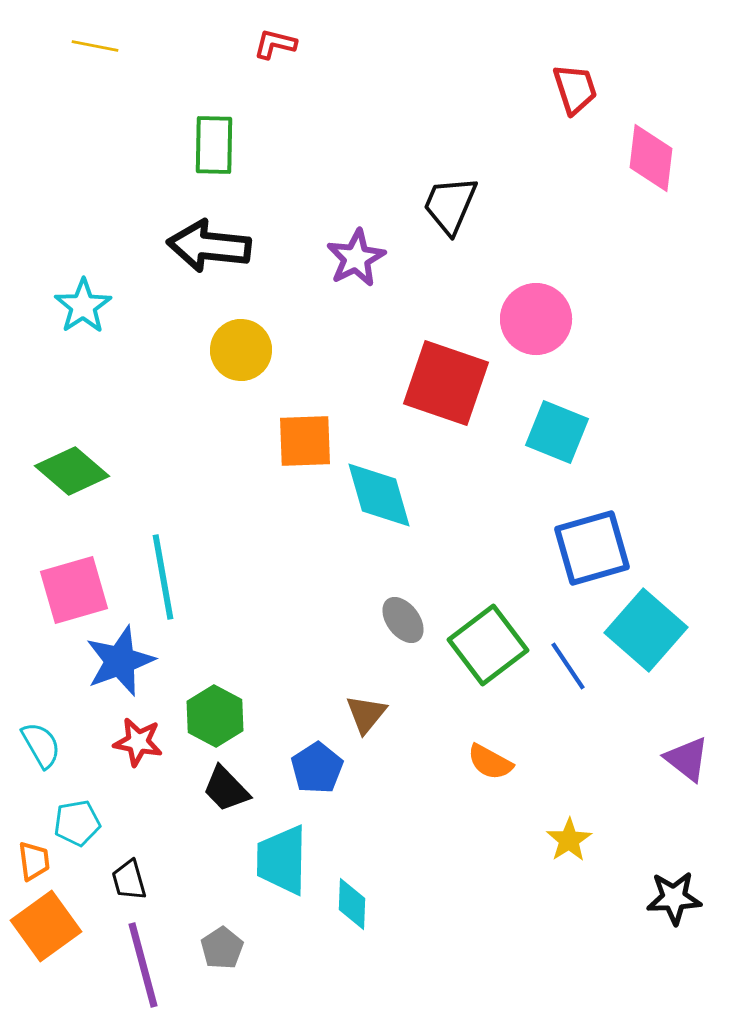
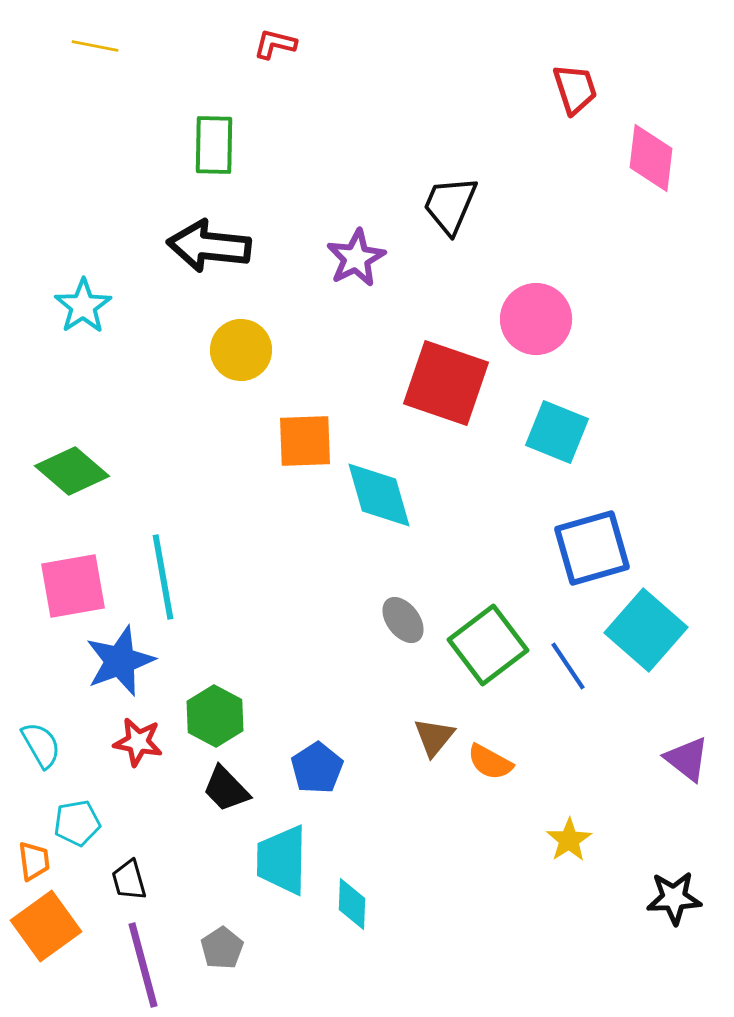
pink square at (74, 590): moved 1 px left, 4 px up; rotated 6 degrees clockwise
brown triangle at (366, 714): moved 68 px right, 23 px down
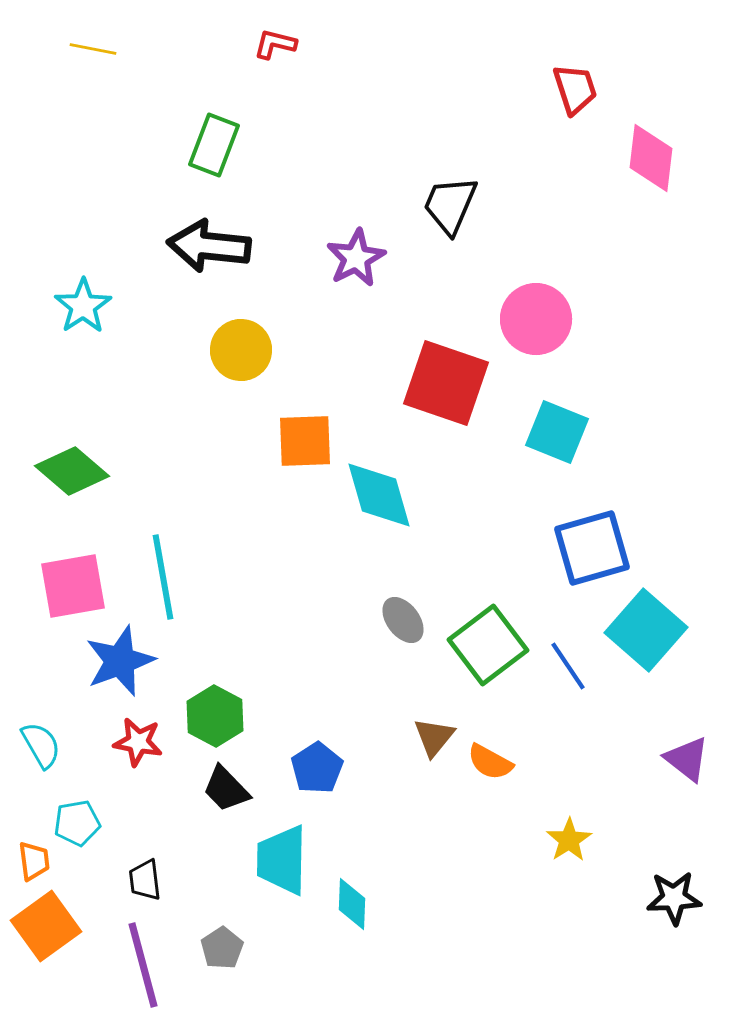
yellow line at (95, 46): moved 2 px left, 3 px down
green rectangle at (214, 145): rotated 20 degrees clockwise
black trapezoid at (129, 880): moved 16 px right; rotated 9 degrees clockwise
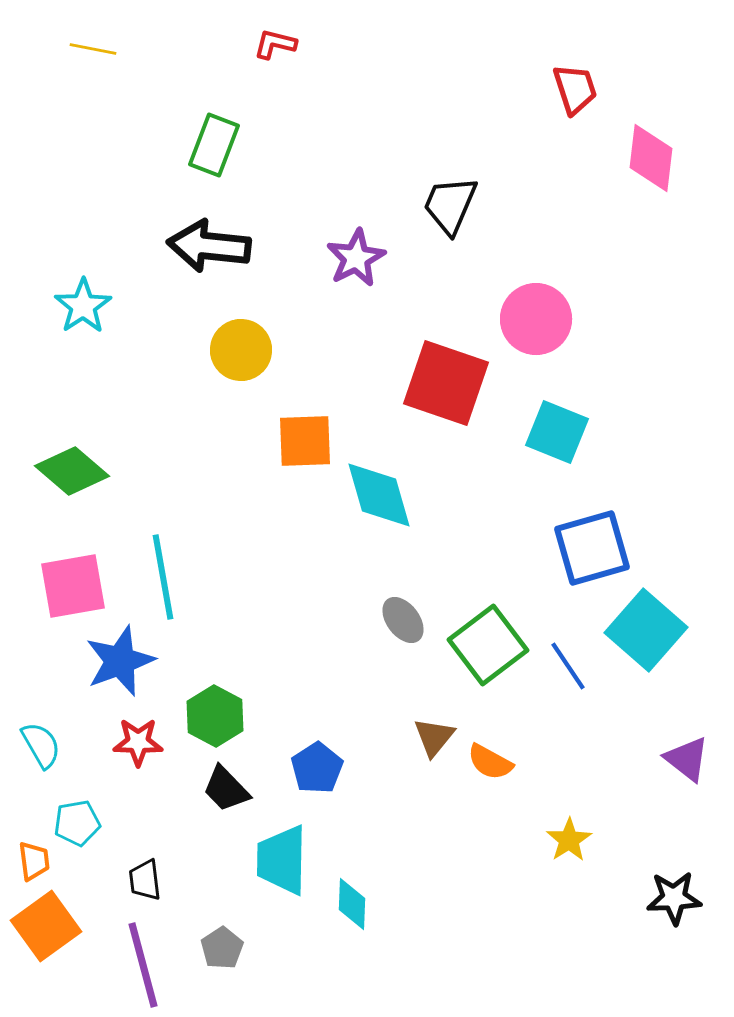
red star at (138, 742): rotated 9 degrees counterclockwise
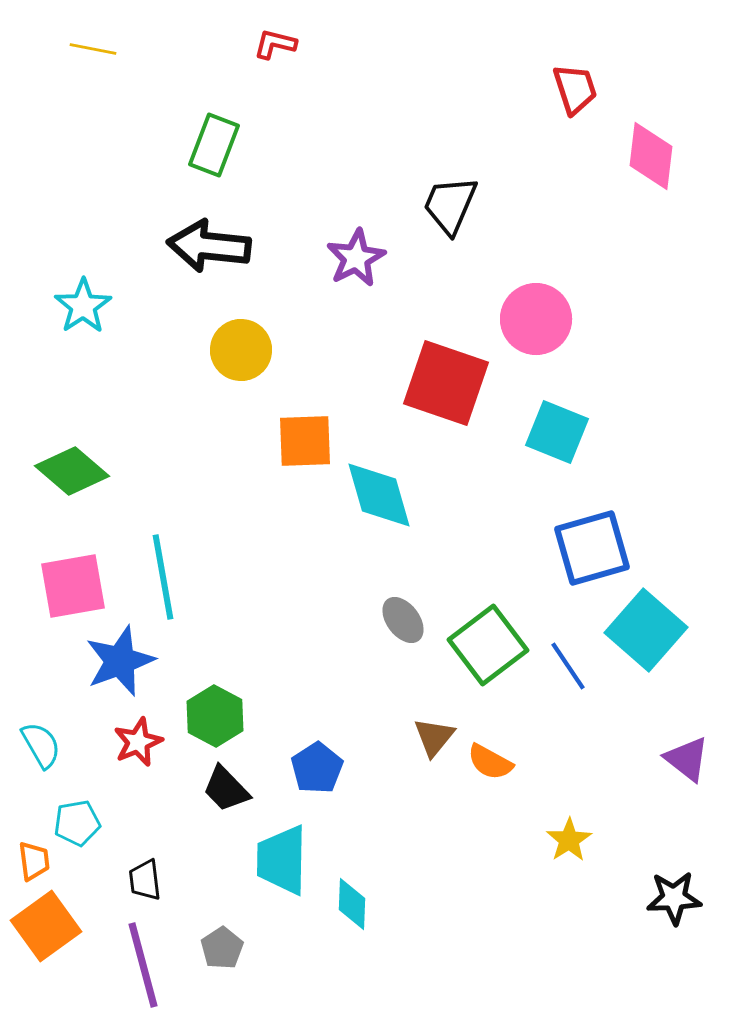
pink diamond at (651, 158): moved 2 px up
red star at (138, 742): rotated 24 degrees counterclockwise
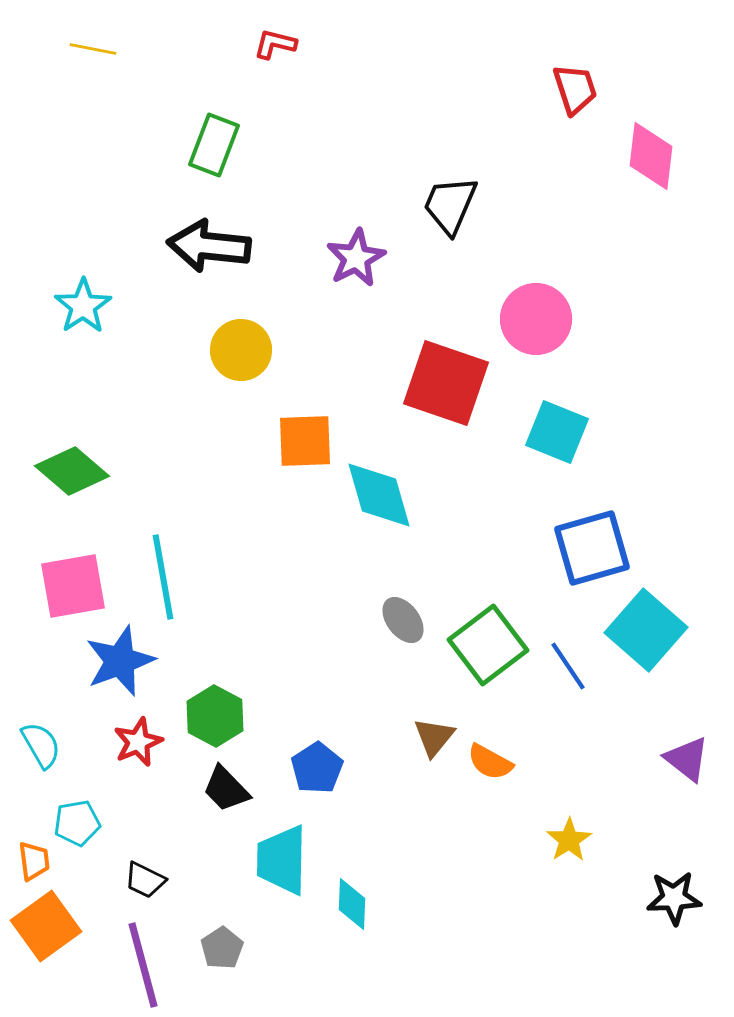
black trapezoid at (145, 880): rotated 57 degrees counterclockwise
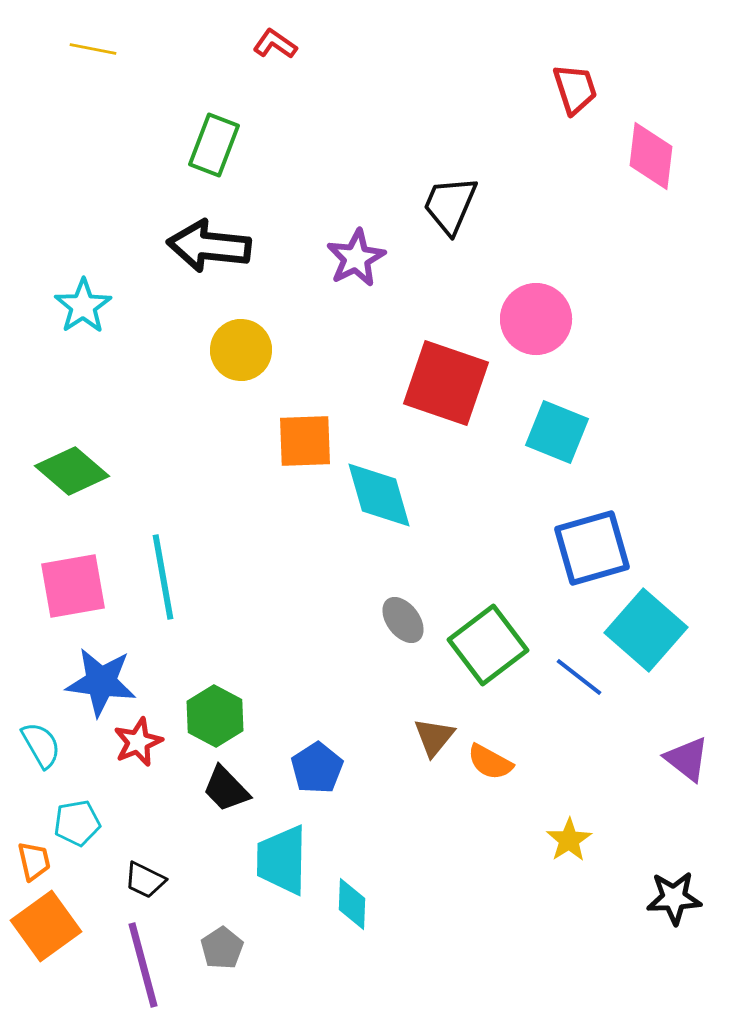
red L-shape at (275, 44): rotated 21 degrees clockwise
blue star at (120, 661): moved 19 px left, 21 px down; rotated 28 degrees clockwise
blue line at (568, 666): moved 11 px right, 11 px down; rotated 18 degrees counterclockwise
orange trapezoid at (34, 861): rotated 6 degrees counterclockwise
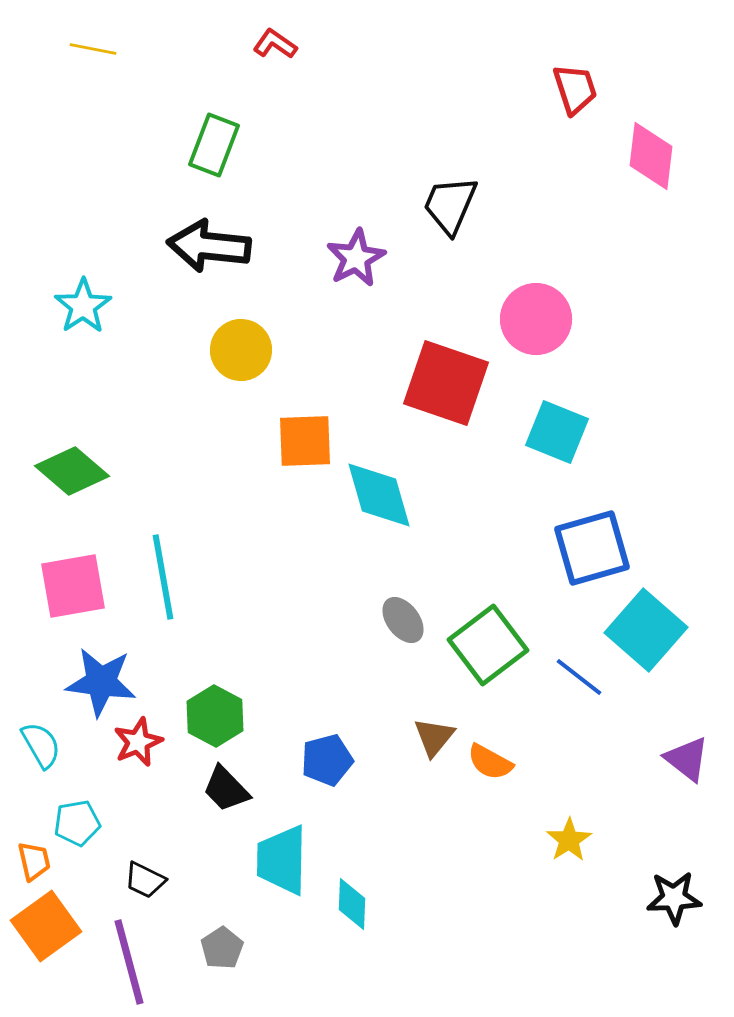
blue pentagon at (317, 768): moved 10 px right, 8 px up; rotated 18 degrees clockwise
purple line at (143, 965): moved 14 px left, 3 px up
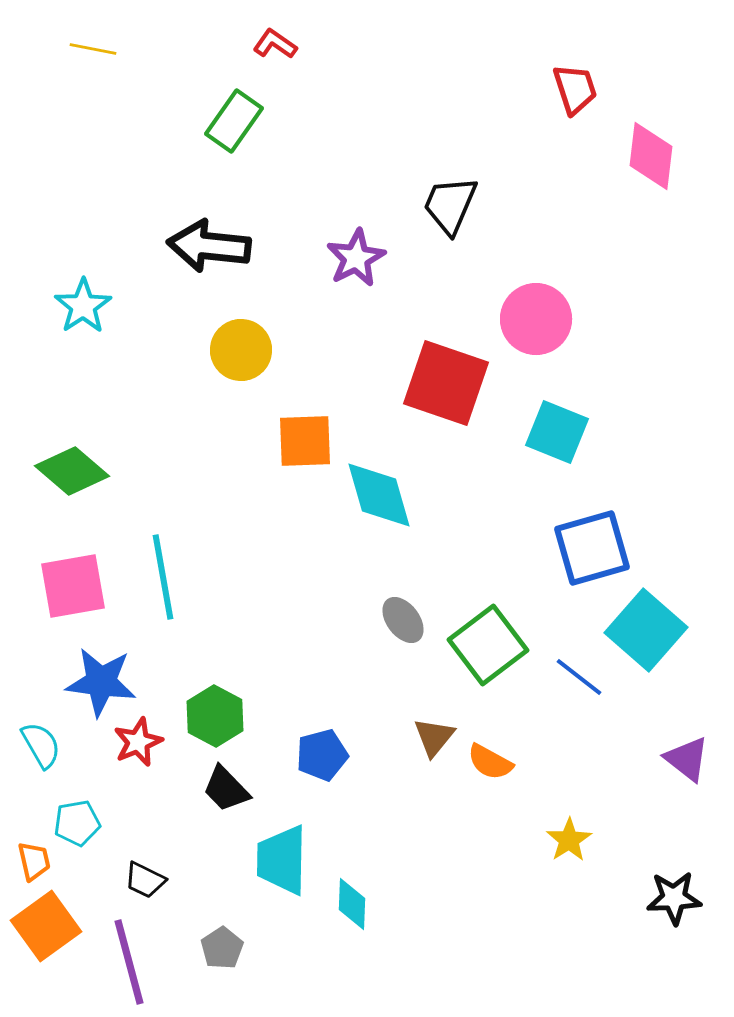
green rectangle at (214, 145): moved 20 px right, 24 px up; rotated 14 degrees clockwise
blue pentagon at (327, 760): moved 5 px left, 5 px up
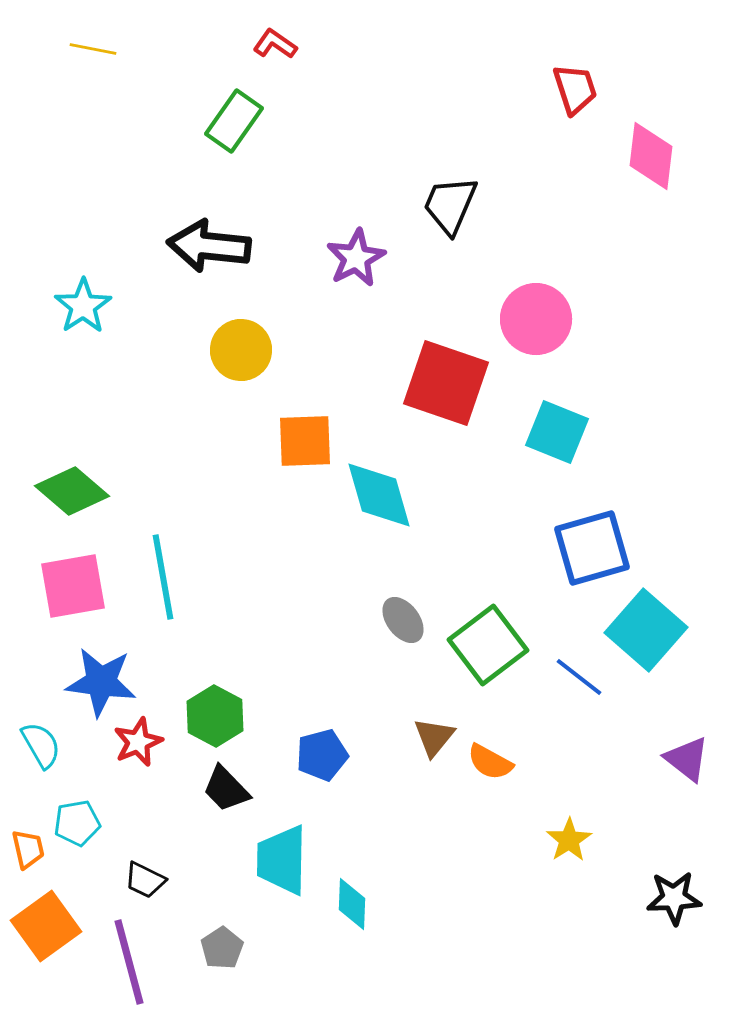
green diamond at (72, 471): moved 20 px down
orange trapezoid at (34, 861): moved 6 px left, 12 px up
